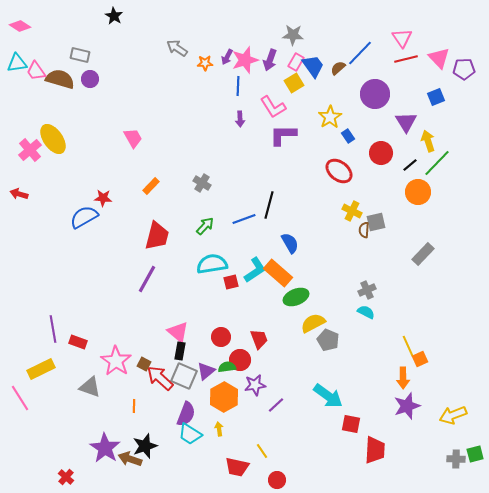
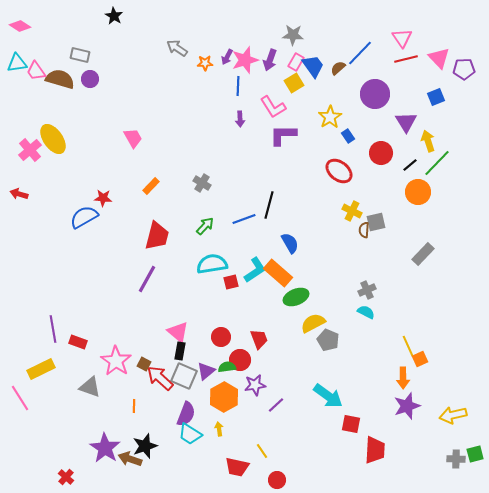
yellow arrow at (453, 415): rotated 8 degrees clockwise
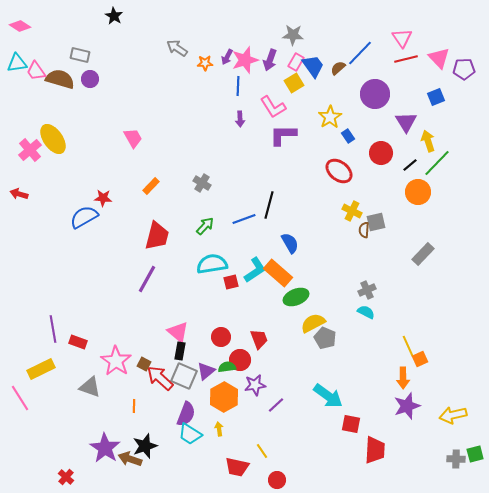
gray pentagon at (328, 340): moved 3 px left, 2 px up
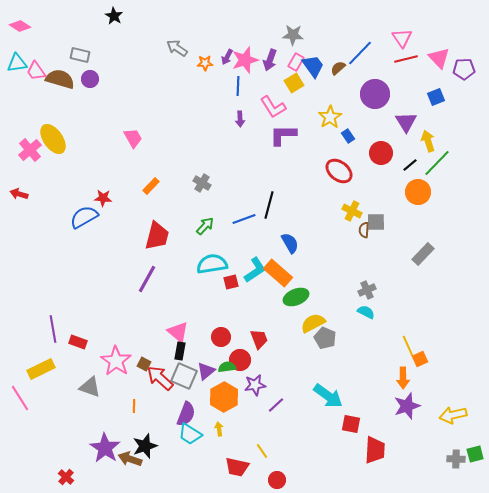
gray square at (376, 222): rotated 12 degrees clockwise
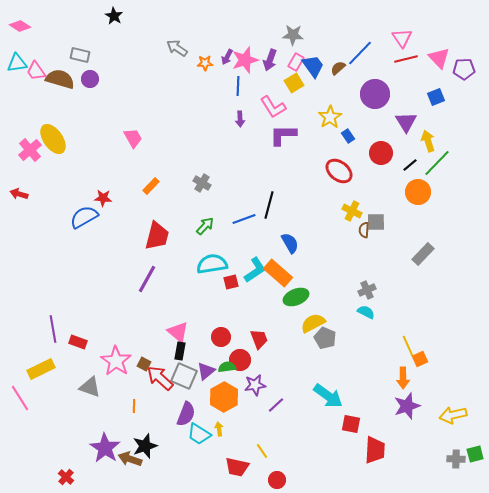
cyan trapezoid at (190, 434): moved 9 px right
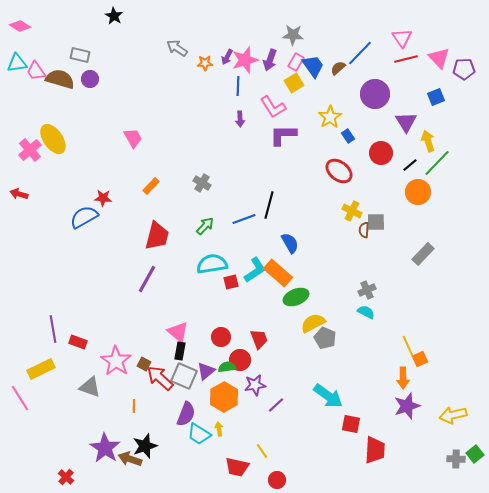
green square at (475, 454): rotated 24 degrees counterclockwise
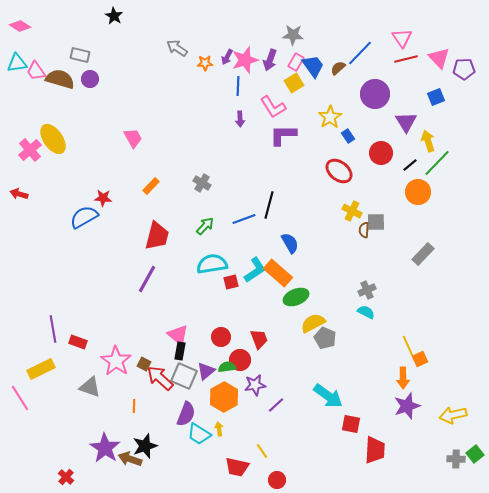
pink triangle at (178, 332): moved 3 px down
